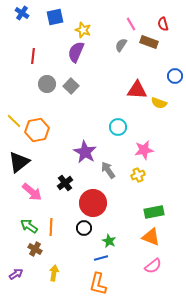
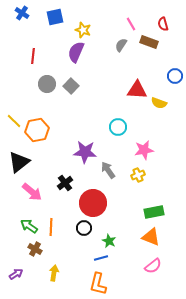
purple star: rotated 25 degrees counterclockwise
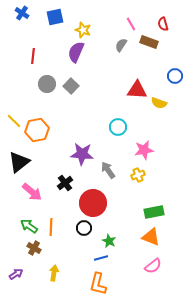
purple star: moved 3 px left, 2 px down
brown cross: moved 1 px left, 1 px up
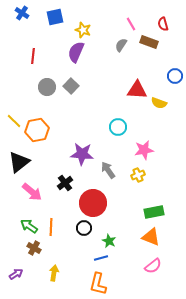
gray circle: moved 3 px down
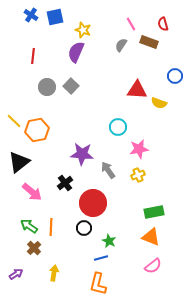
blue cross: moved 9 px right, 2 px down
pink star: moved 5 px left, 1 px up
brown cross: rotated 16 degrees clockwise
